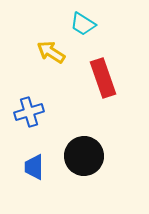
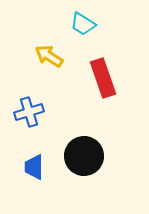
yellow arrow: moved 2 px left, 4 px down
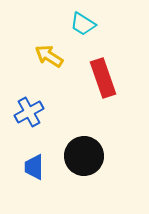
blue cross: rotated 12 degrees counterclockwise
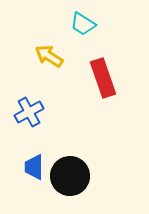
black circle: moved 14 px left, 20 px down
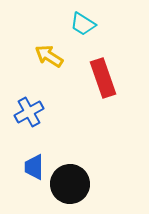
black circle: moved 8 px down
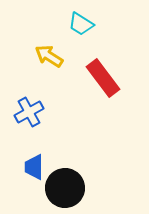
cyan trapezoid: moved 2 px left
red rectangle: rotated 18 degrees counterclockwise
black circle: moved 5 px left, 4 px down
